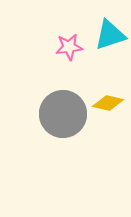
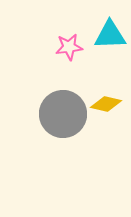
cyan triangle: rotated 16 degrees clockwise
yellow diamond: moved 2 px left, 1 px down
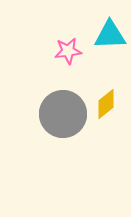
pink star: moved 1 px left, 4 px down
yellow diamond: rotated 52 degrees counterclockwise
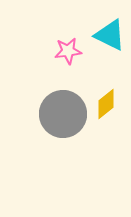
cyan triangle: rotated 28 degrees clockwise
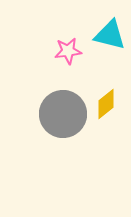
cyan triangle: rotated 12 degrees counterclockwise
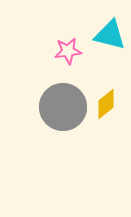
gray circle: moved 7 px up
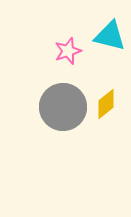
cyan triangle: moved 1 px down
pink star: rotated 12 degrees counterclockwise
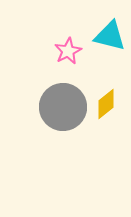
pink star: rotated 8 degrees counterclockwise
